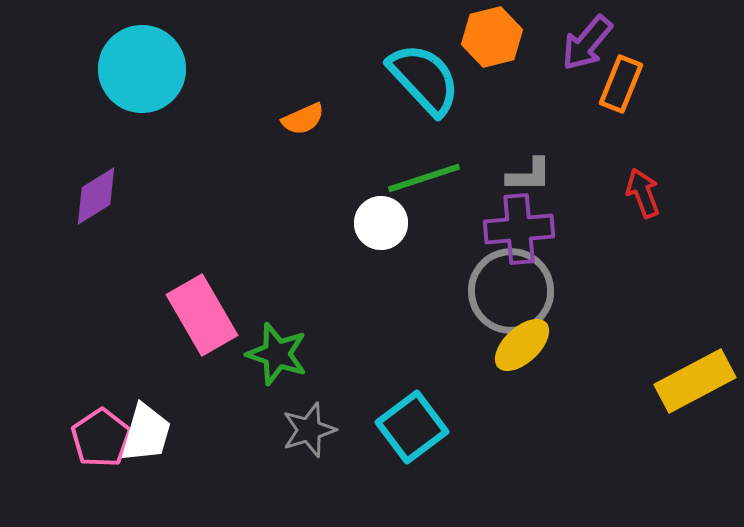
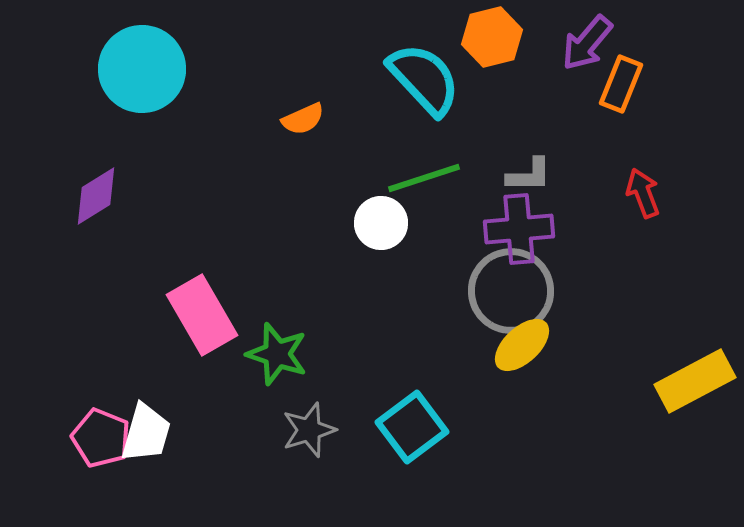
pink pentagon: rotated 16 degrees counterclockwise
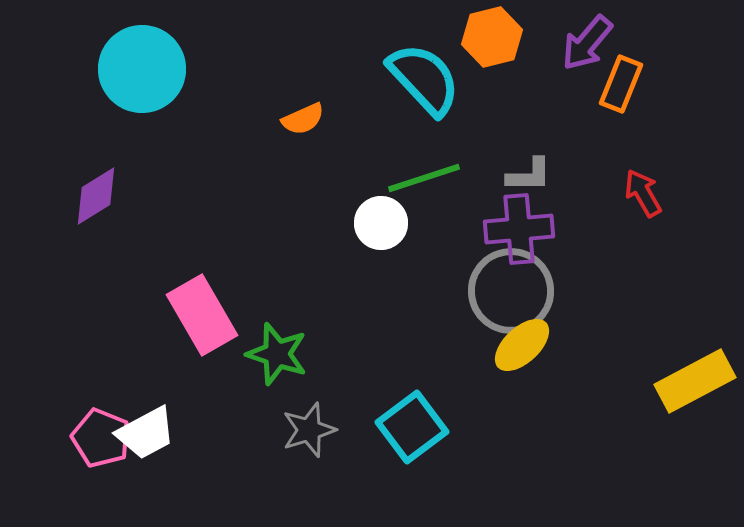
red arrow: rotated 9 degrees counterclockwise
white trapezoid: rotated 46 degrees clockwise
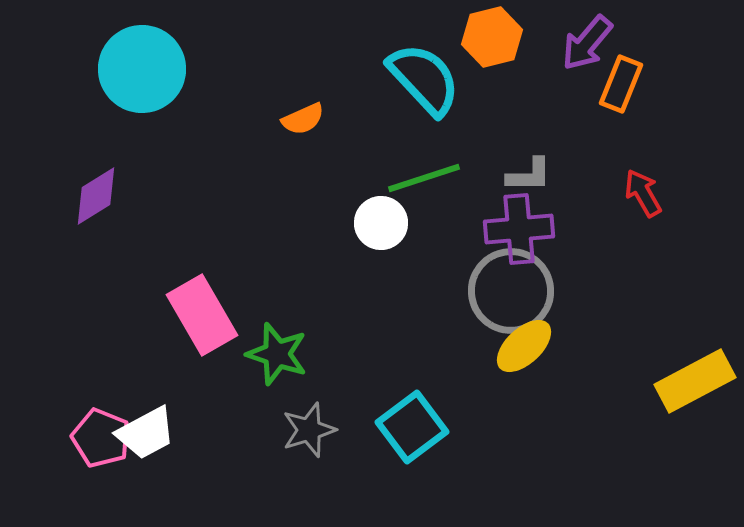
yellow ellipse: moved 2 px right, 1 px down
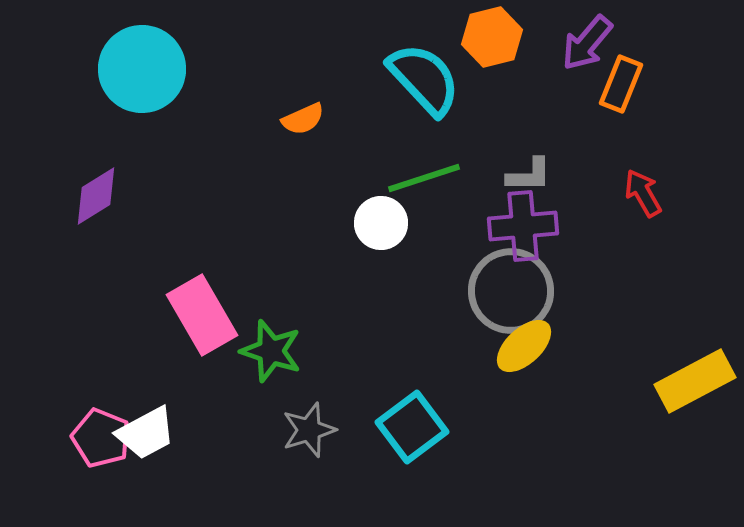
purple cross: moved 4 px right, 3 px up
green star: moved 6 px left, 3 px up
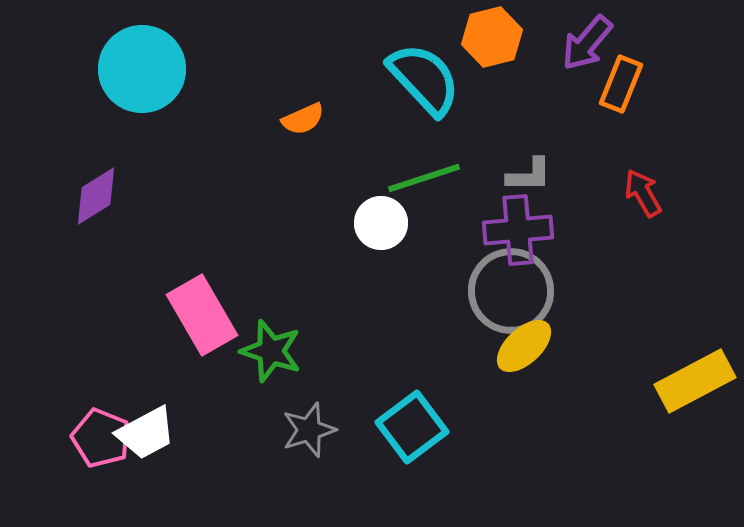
purple cross: moved 5 px left, 4 px down
